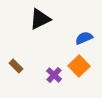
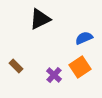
orange square: moved 1 px right, 1 px down; rotated 10 degrees clockwise
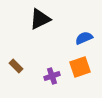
orange square: rotated 15 degrees clockwise
purple cross: moved 2 px left, 1 px down; rotated 28 degrees clockwise
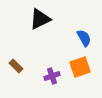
blue semicircle: rotated 84 degrees clockwise
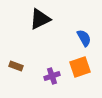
brown rectangle: rotated 24 degrees counterclockwise
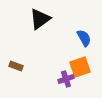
black triangle: rotated 10 degrees counterclockwise
purple cross: moved 14 px right, 3 px down
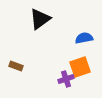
blue semicircle: rotated 72 degrees counterclockwise
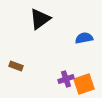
orange square: moved 4 px right, 17 px down
